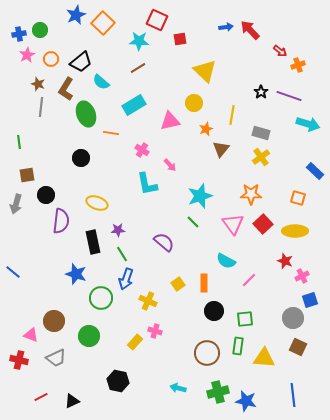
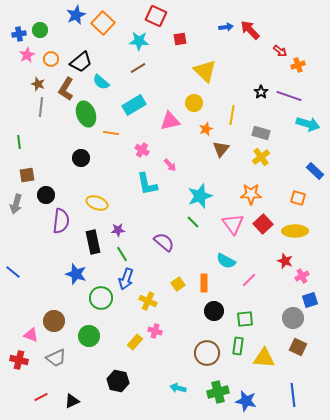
red square at (157, 20): moved 1 px left, 4 px up
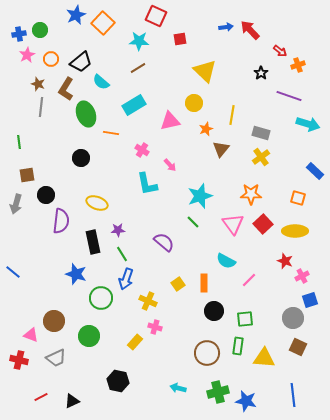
black star at (261, 92): moved 19 px up
pink cross at (155, 331): moved 4 px up
